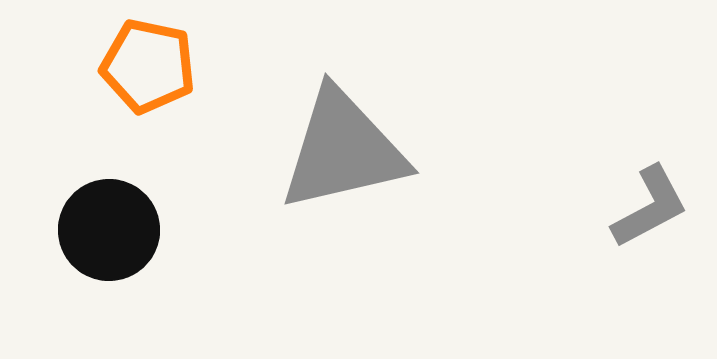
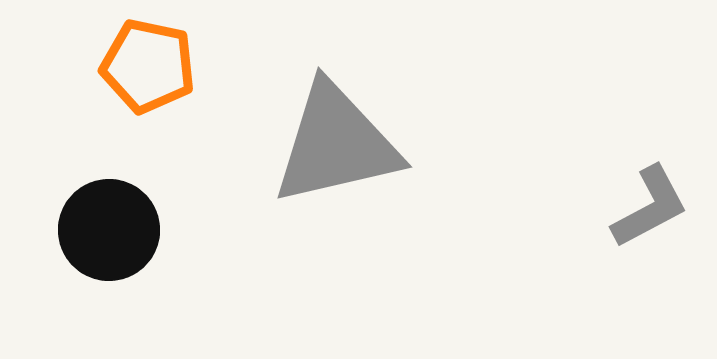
gray triangle: moved 7 px left, 6 px up
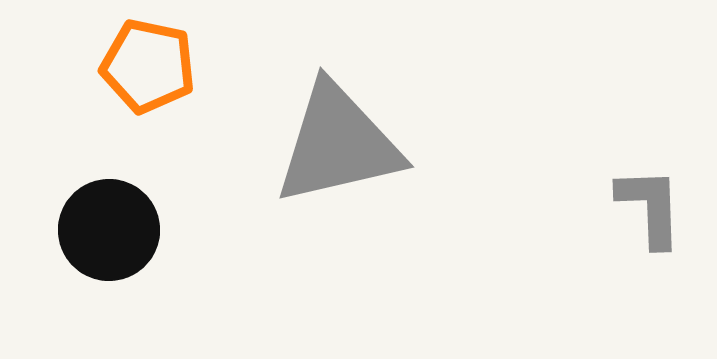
gray triangle: moved 2 px right
gray L-shape: rotated 64 degrees counterclockwise
